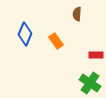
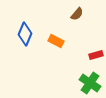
brown semicircle: rotated 144 degrees counterclockwise
orange rectangle: rotated 28 degrees counterclockwise
red rectangle: rotated 16 degrees counterclockwise
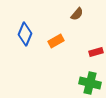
orange rectangle: rotated 56 degrees counterclockwise
red rectangle: moved 3 px up
green cross: rotated 20 degrees counterclockwise
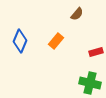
blue diamond: moved 5 px left, 7 px down
orange rectangle: rotated 21 degrees counterclockwise
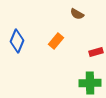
brown semicircle: rotated 80 degrees clockwise
blue diamond: moved 3 px left
green cross: rotated 15 degrees counterclockwise
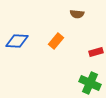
brown semicircle: rotated 24 degrees counterclockwise
blue diamond: rotated 70 degrees clockwise
green cross: rotated 25 degrees clockwise
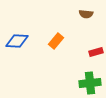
brown semicircle: moved 9 px right
green cross: rotated 30 degrees counterclockwise
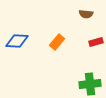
orange rectangle: moved 1 px right, 1 px down
red rectangle: moved 10 px up
green cross: moved 1 px down
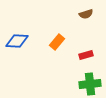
brown semicircle: rotated 24 degrees counterclockwise
red rectangle: moved 10 px left, 13 px down
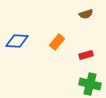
green cross: rotated 20 degrees clockwise
